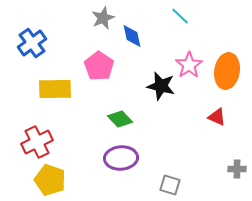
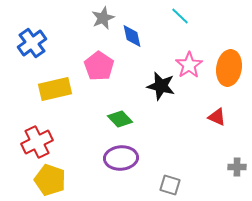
orange ellipse: moved 2 px right, 3 px up
yellow rectangle: rotated 12 degrees counterclockwise
gray cross: moved 2 px up
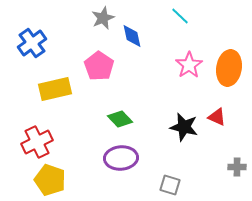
black star: moved 23 px right, 41 px down
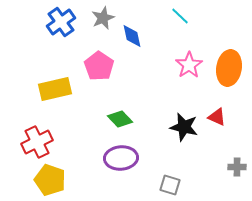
blue cross: moved 29 px right, 21 px up
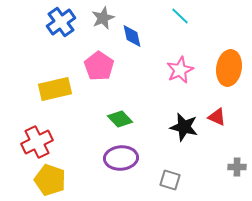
pink star: moved 9 px left, 5 px down; rotated 8 degrees clockwise
gray square: moved 5 px up
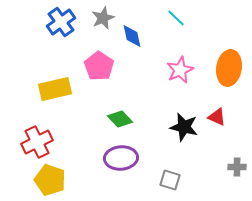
cyan line: moved 4 px left, 2 px down
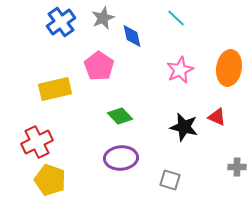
green diamond: moved 3 px up
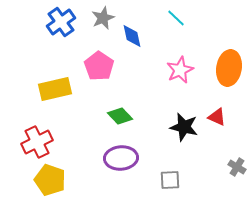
gray cross: rotated 30 degrees clockwise
gray square: rotated 20 degrees counterclockwise
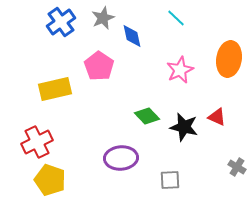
orange ellipse: moved 9 px up
green diamond: moved 27 px right
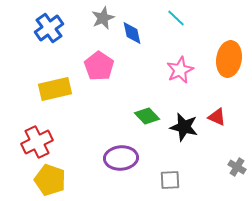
blue cross: moved 12 px left, 6 px down
blue diamond: moved 3 px up
